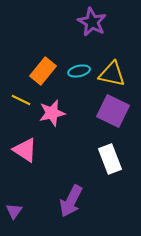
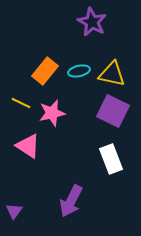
orange rectangle: moved 2 px right
yellow line: moved 3 px down
pink triangle: moved 3 px right, 4 px up
white rectangle: moved 1 px right
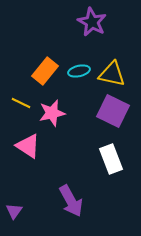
purple arrow: rotated 56 degrees counterclockwise
